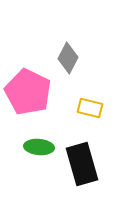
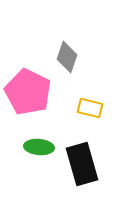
gray diamond: moved 1 px left, 1 px up; rotated 8 degrees counterclockwise
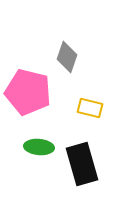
pink pentagon: rotated 12 degrees counterclockwise
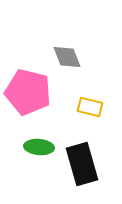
gray diamond: rotated 40 degrees counterclockwise
yellow rectangle: moved 1 px up
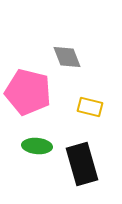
green ellipse: moved 2 px left, 1 px up
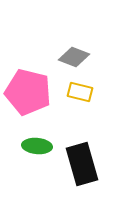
gray diamond: moved 7 px right; rotated 48 degrees counterclockwise
yellow rectangle: moved 10 px left, 15 px up
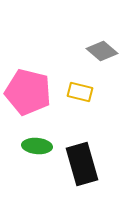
gray diamond: moved 28 px right, 6 px up; rotated 20 degrees clockwise
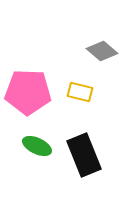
pink pentagon: rotated 12 degrees counterclockwise
green ellipse: rotated 20 degrees clockwise
black rectangle: moved 2 px right, 9 px up; rotated 6 degrees counterclockwise
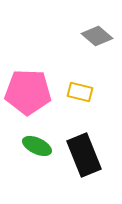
gray diamond: moved 5 px left, 15 px up
